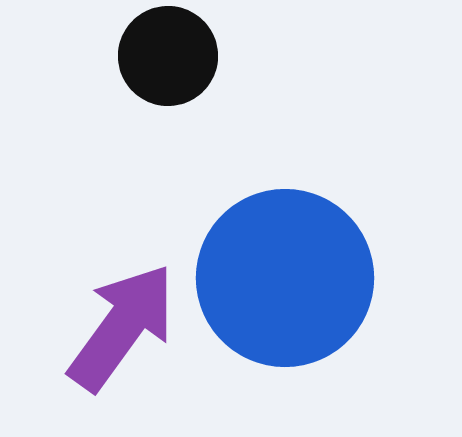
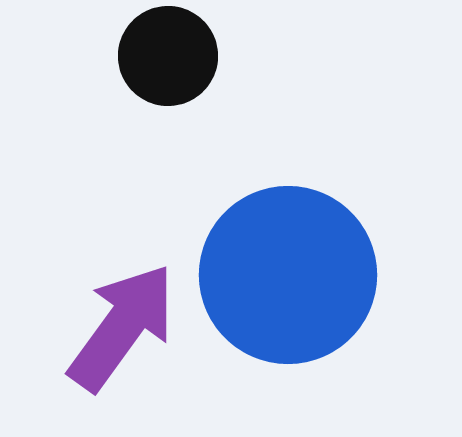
blue circle: moved 3 px right, 3 px up
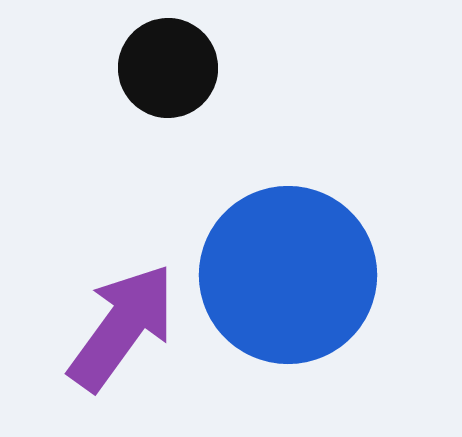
black circle: moved 12 px down
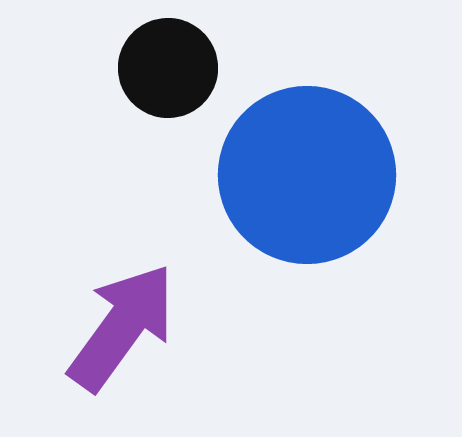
blue circle: moved 19 px right, 100 px up
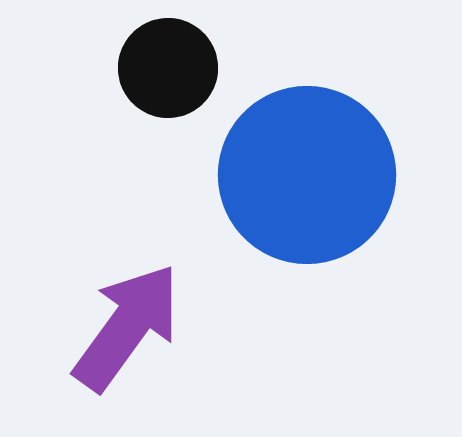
purple arrow: moved 5 px right
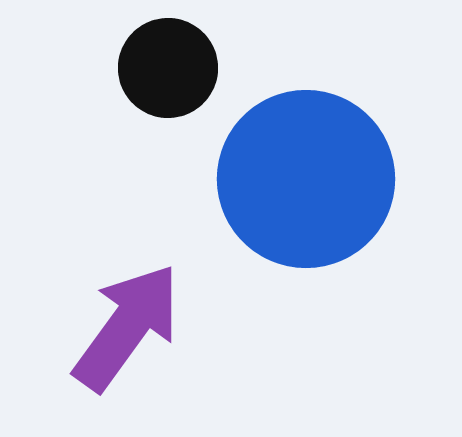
blue circle: moved 1 px left, 4 px down
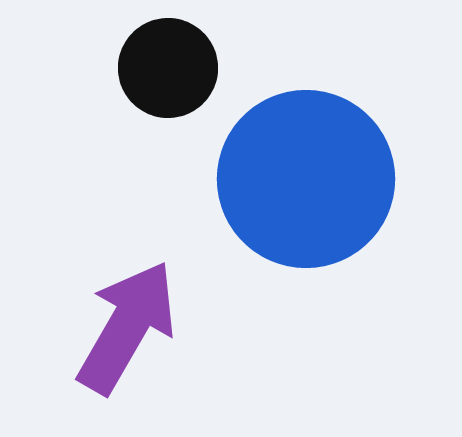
purple arrow: rotated 6 degrees counterclockwise
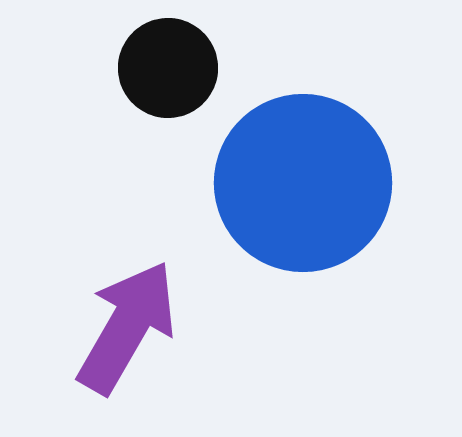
blue circle: moved 3 px left, 4 px down
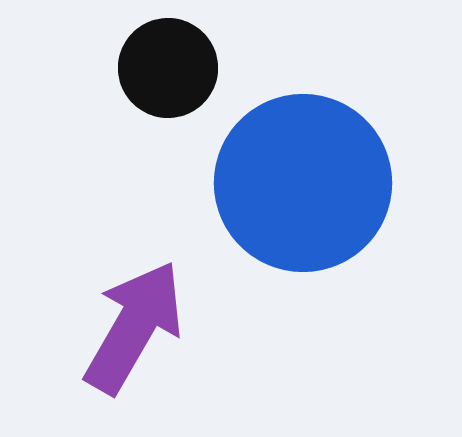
purple arrow: moved 7 px right
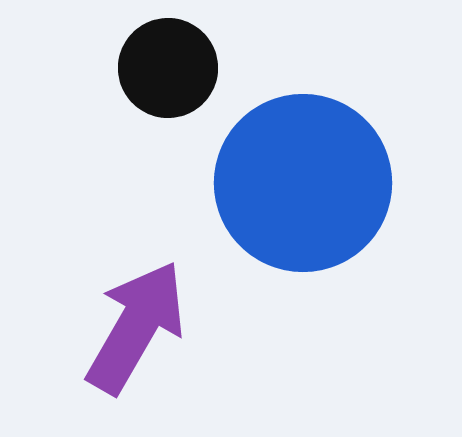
purple arrow: moved 2 px right
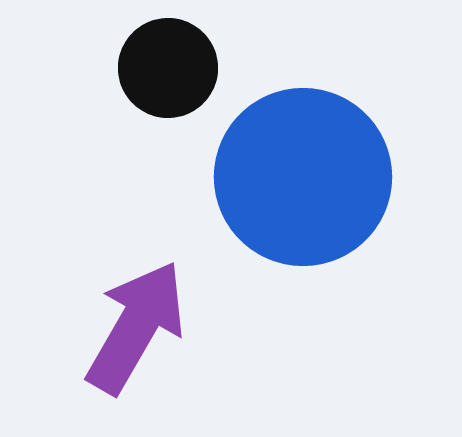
blue circle: moved 6 px up
